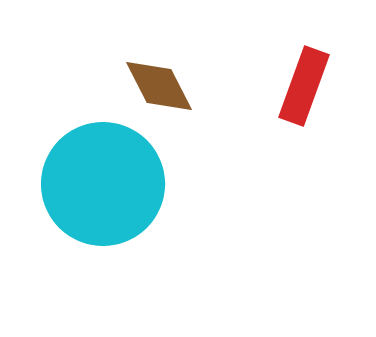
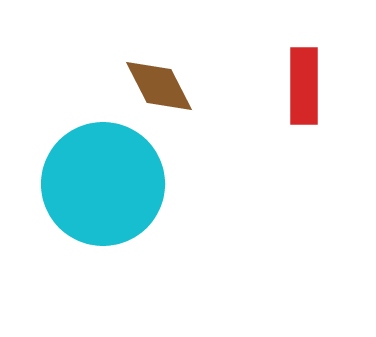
red rectangle: rotated 20 degrees counterclockwise
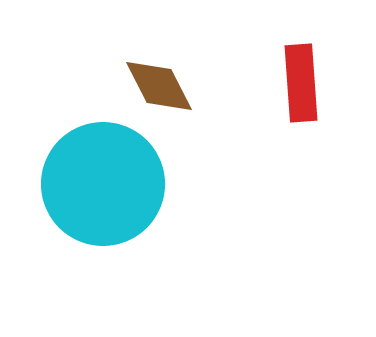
red rectangle: moved 3 px left, 3 px up; rotated 4 degrees counterclockwise
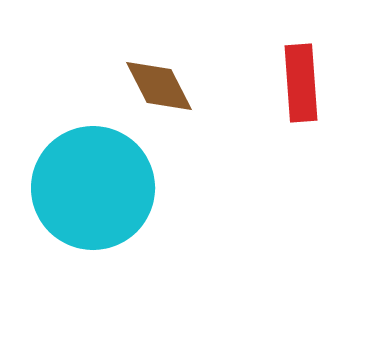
cyan circle: moved 10 px left, 4 px down
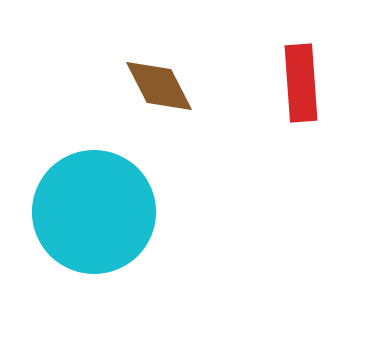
cyan circle: moved 1 px right, 24 px down
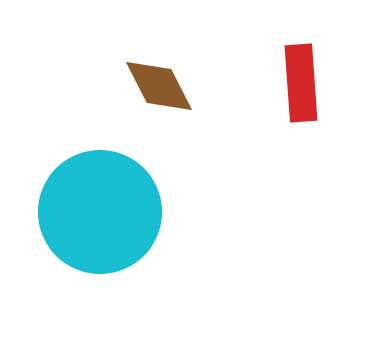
cyan circle: moved 6 px right
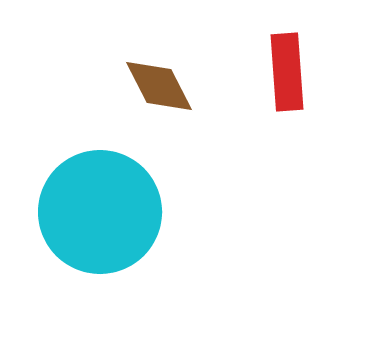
red rectangle: moved 14 px left, 11 px up
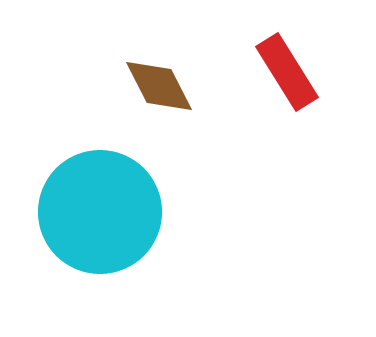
red rectangle: rotated 28 degrees counterclockwise
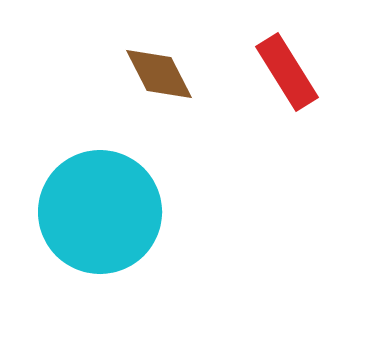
brown diamond: moved 12 px up
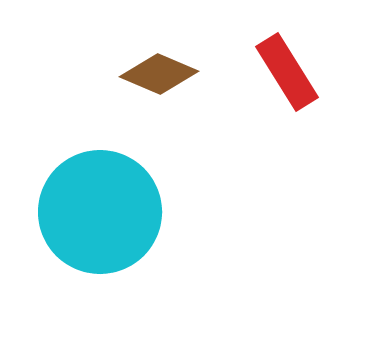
brown diamond: rotated 40 degrees counterclockwise
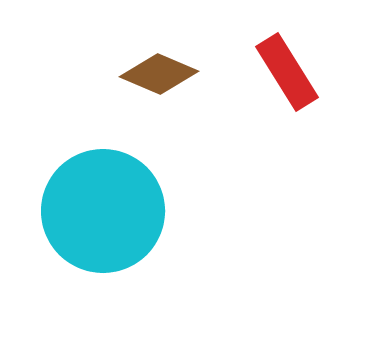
cyan circle: moved 3 px right, 1 px up
